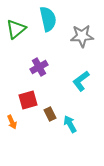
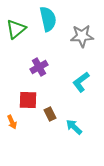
cyan L-shape: moved 1 px down
red square: rotated 18 degrees clockwise
cyan arrow: moved 4 px right, 3 px down; rotated 18 degrees counterclockwise
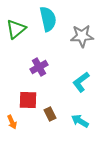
cyan arrow: moved 6 px right, 6 px up; rotated 12 degrees counterclockwise
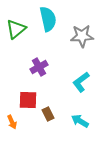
brown rectangle: moved 2 px left
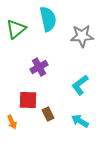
cyan L-shape: moved 1 px left, 3 px down
